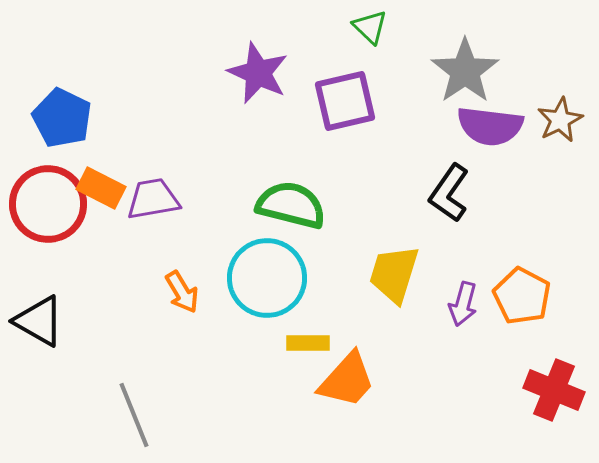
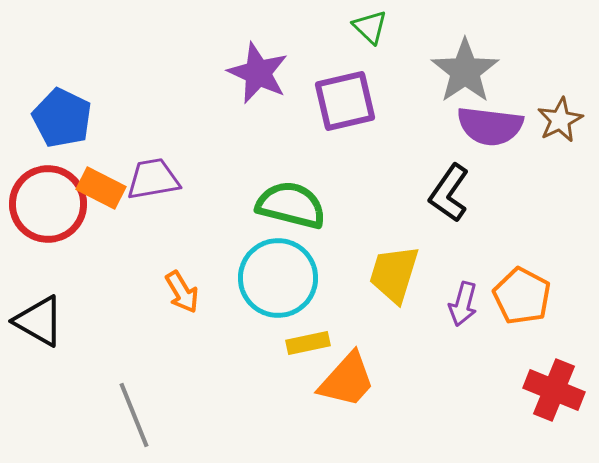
purple trapezoid: moved 20 px up
cyan circle: moved 11 px right
yellow rectangle: rotated 12 degrees counterclockwise
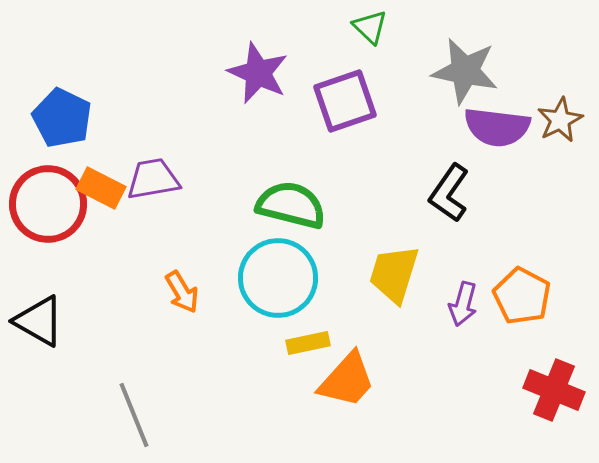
gray star: rotated 26 degrees counterclockwise
purple square: rotated 6 degrees counterclockwise
purple semicircle: moved 7 px right, 1 px down
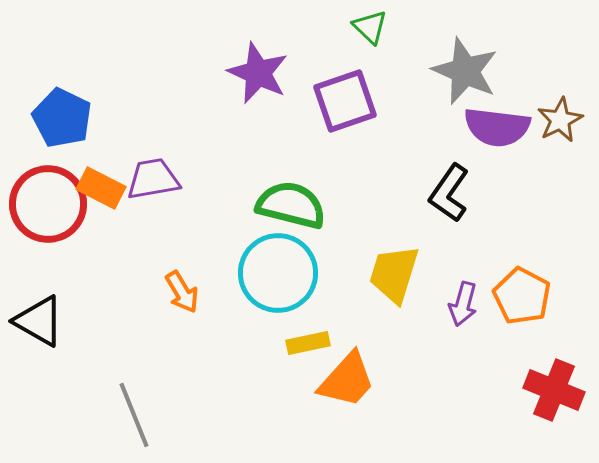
gray star: rotated 12 degrees clockwise
cyan circle: moved 5 px up
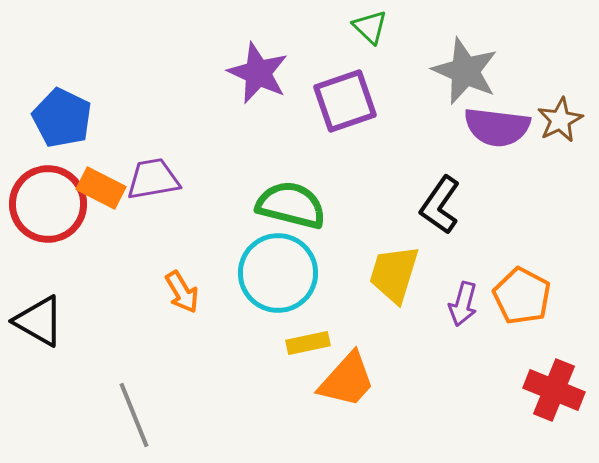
black L-shape: moved 9 px left, 12 px down
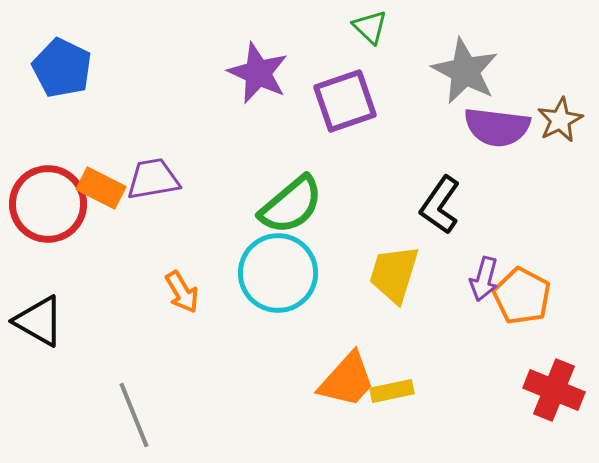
gray star: rotated 4 degrees clockwise
blue pentagon: moved 50 px up
green semicircle: rotated 126 degrees clockwise
purple arrow: moved 21 px right, 25 px up
yellow rectangle: moved 84 px right, 48 px down
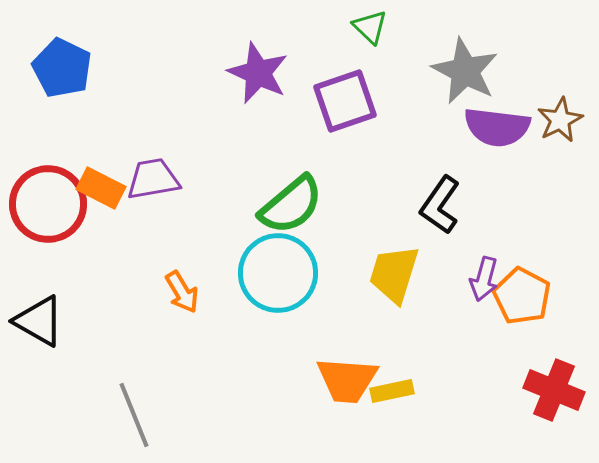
orange trapezoid: rotated 52 degrees clockwise
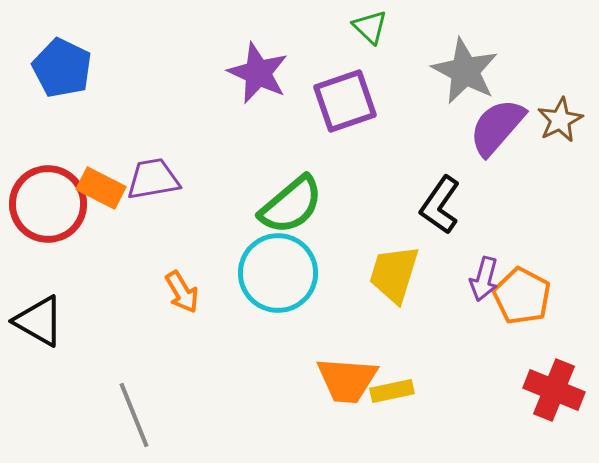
purple semicircle: rotated 124 degrees clockwise
